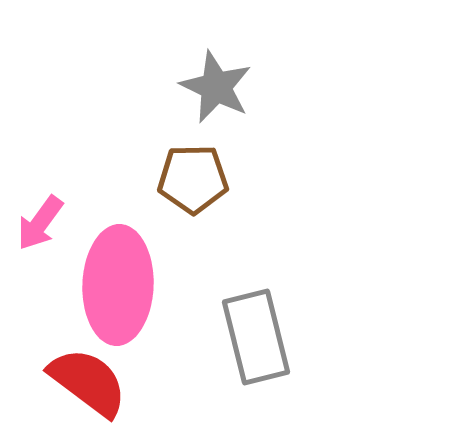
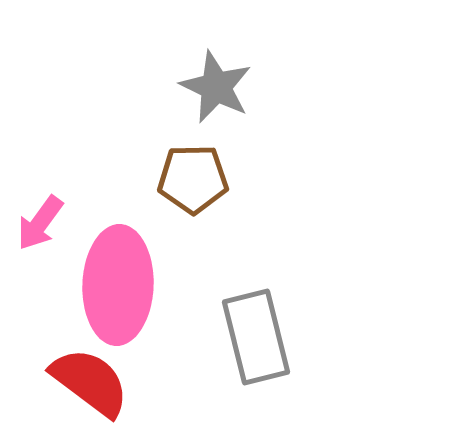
red semicircle: moved 2 px right
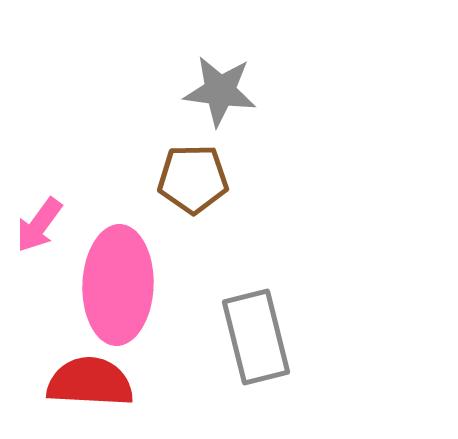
gray star: moved 4 px right, 4 px down; rotated 18 degrees counterclockwise
pink arrow: moved 1 px left, 2 px down
red semicircle: rotated 34 degrees counterclockwise
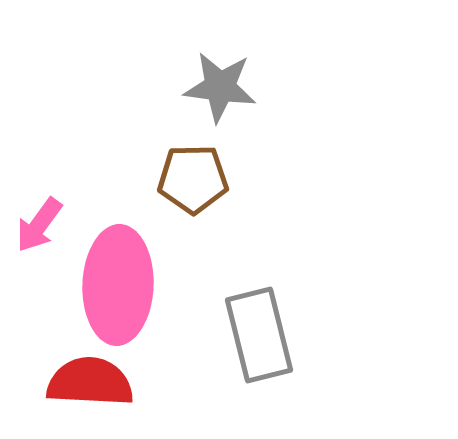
gray star: moved 4 px up
gray rectangle: moved 3 px right, 2 px up
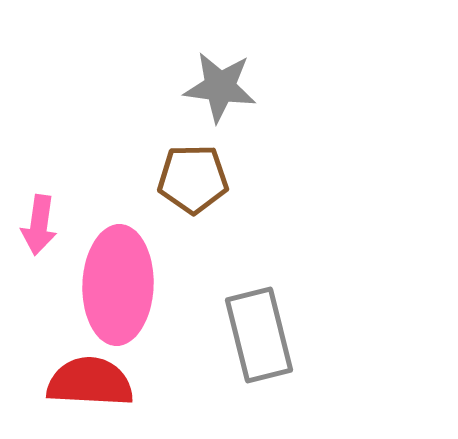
pink arrow: rotated 28 degrees counterclockwise
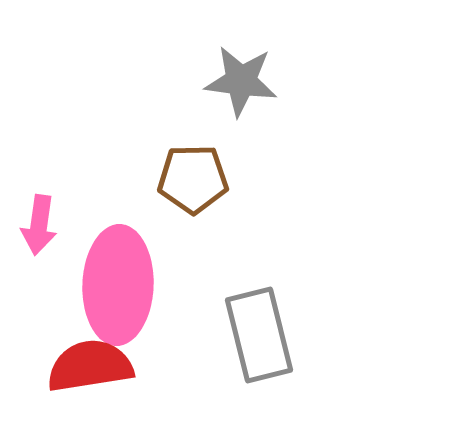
gray star: moved 21 px right, 6 px up
red semicircle: moved 16 px up; rotated 12 degrees counterclockwise
